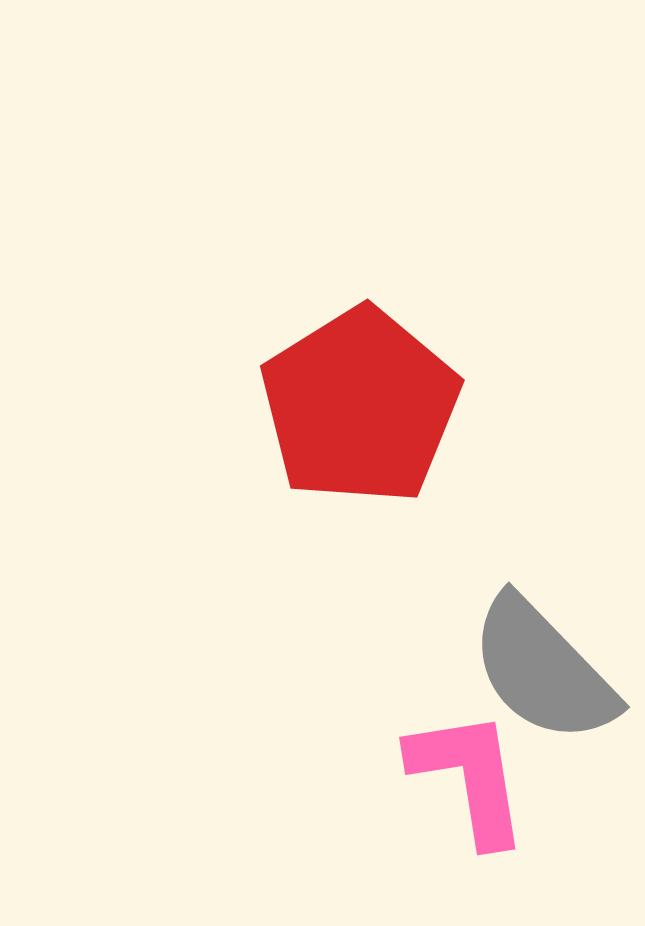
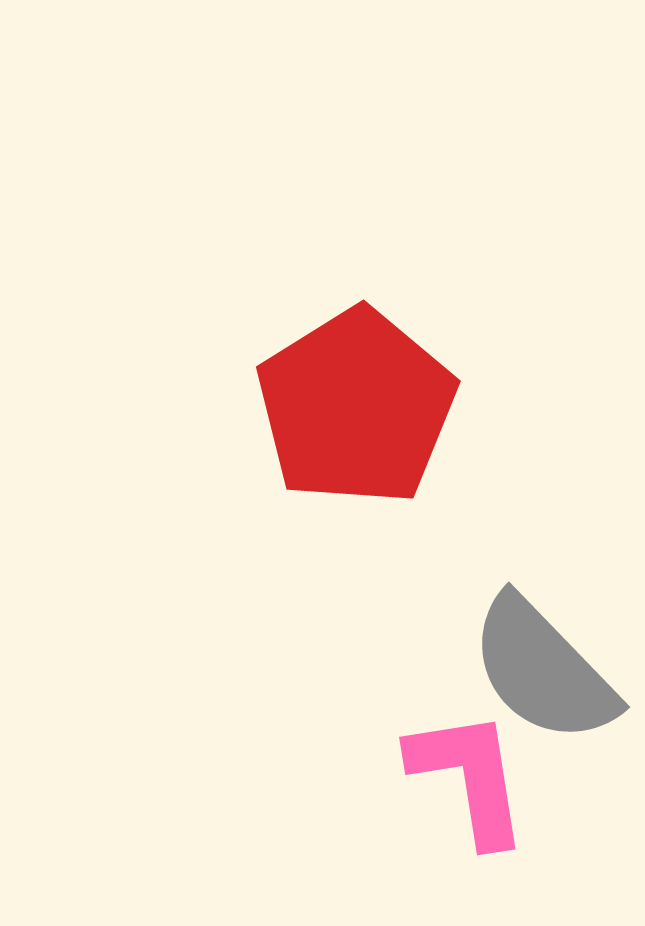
red pentagon: moved 4 px left, 1 px down
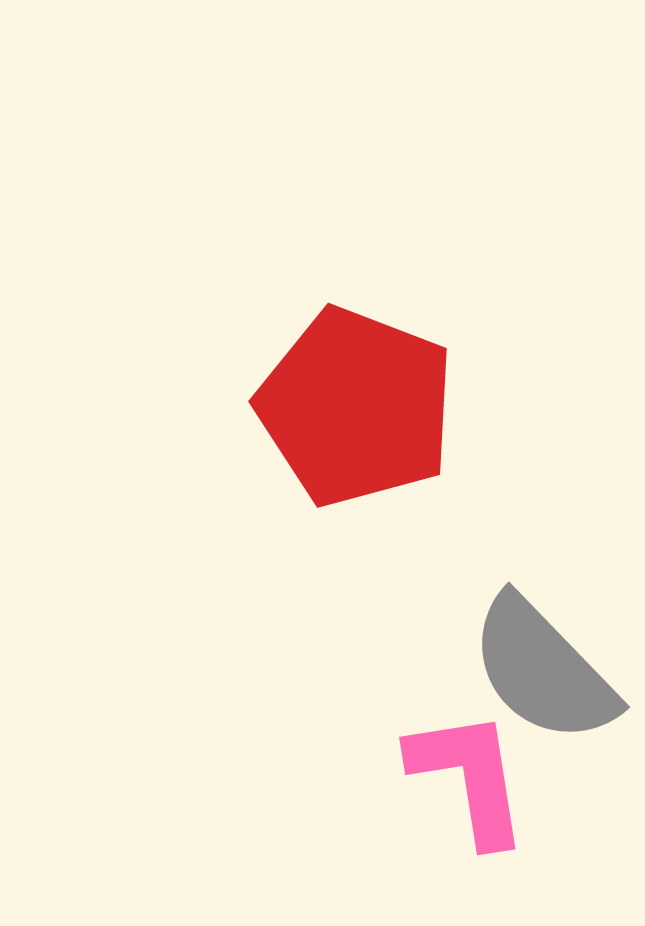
red pentagon: rotated 19 degrees counterclockwise
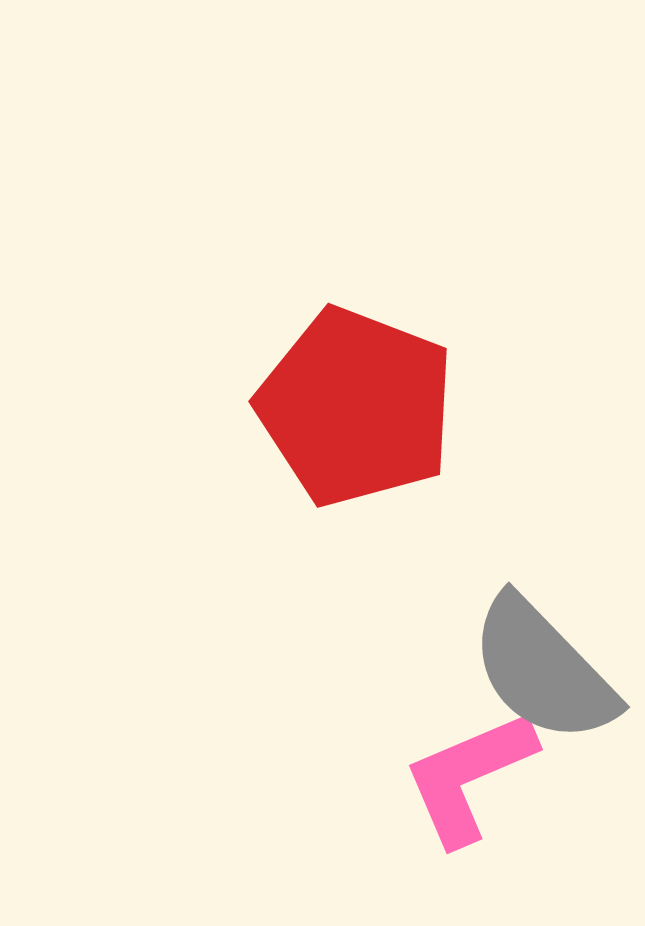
pink L-shape: rotated 104 degrees counterclockwise
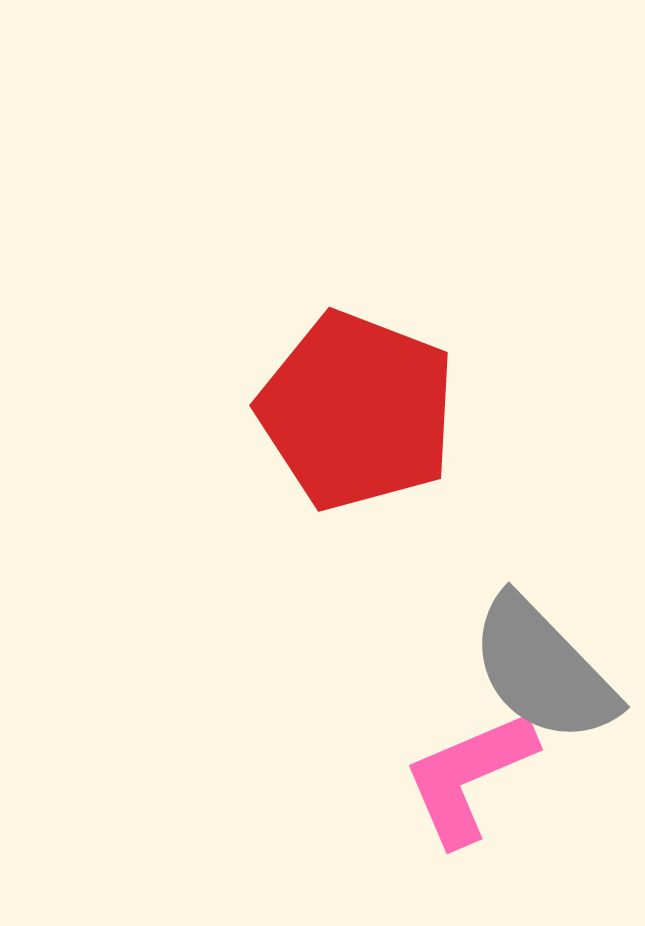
red pentagon: moved 1 px right, 4 px down
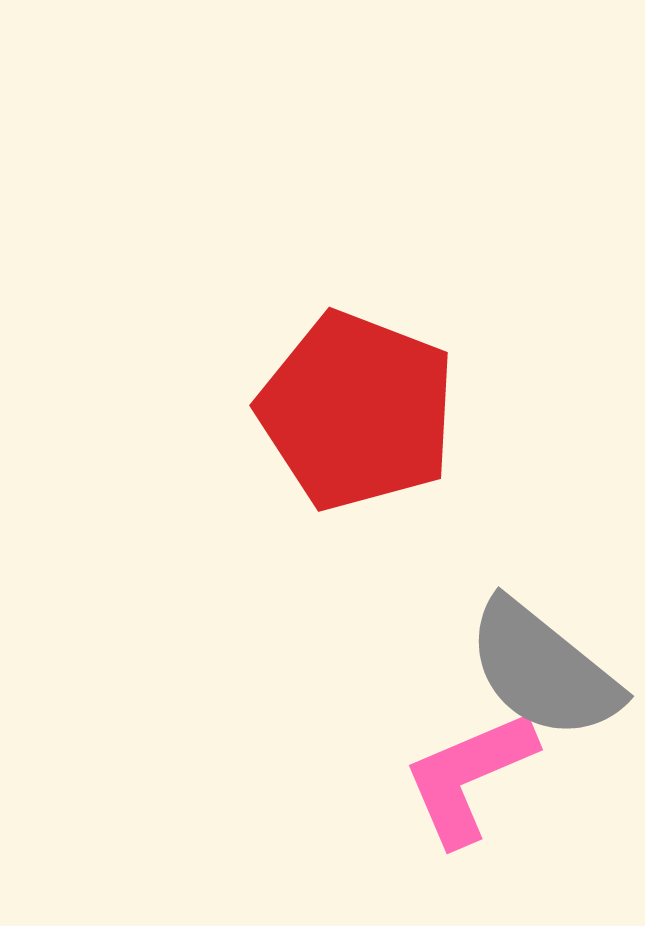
gray semicircle: rotated 7 degrees counterclockwise
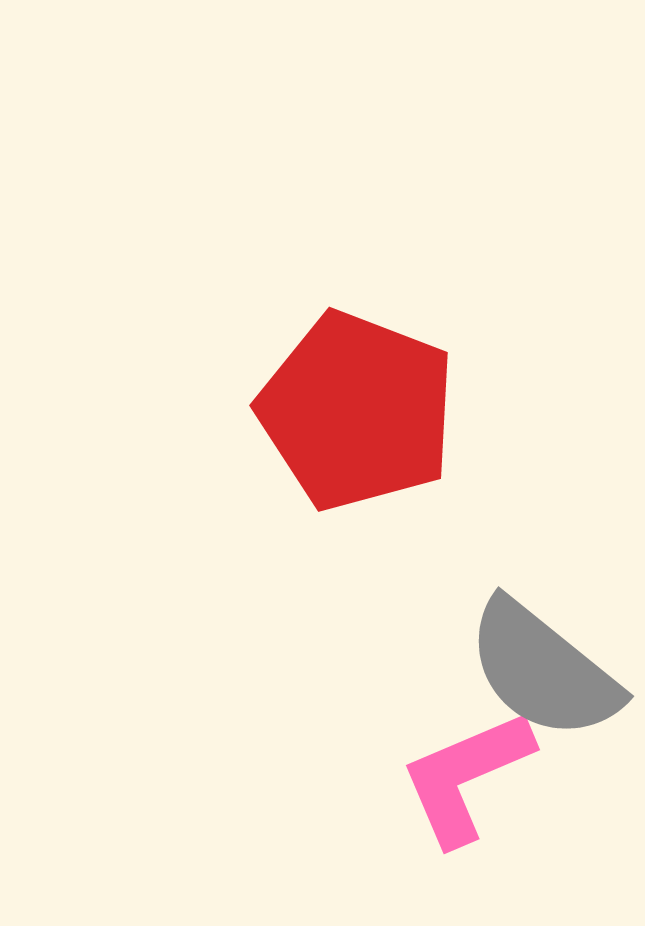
pink L-shape: moved 3 px left
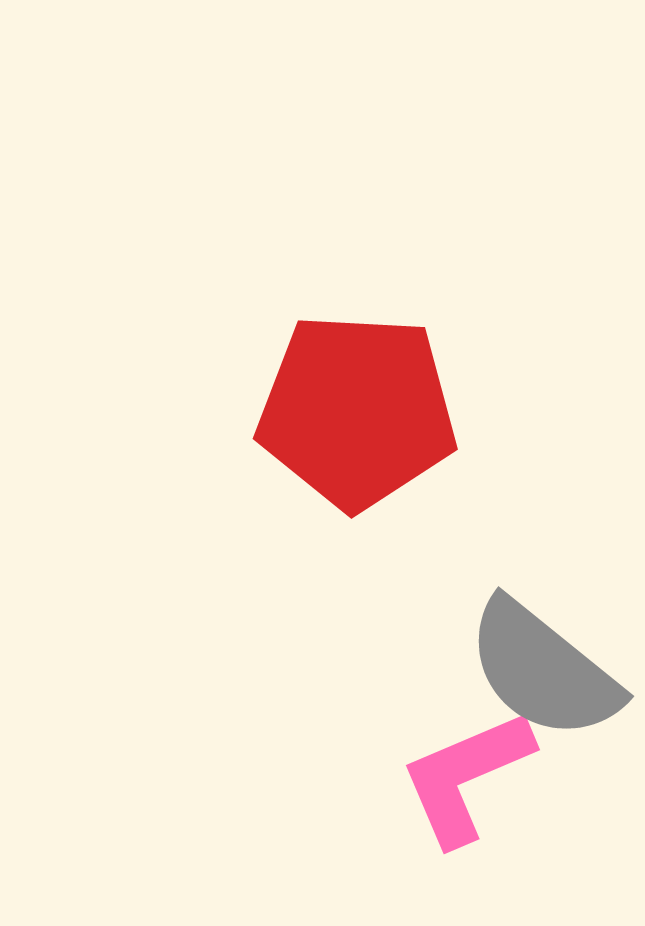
red pentagon: rotated 18 degrees counterclockwise
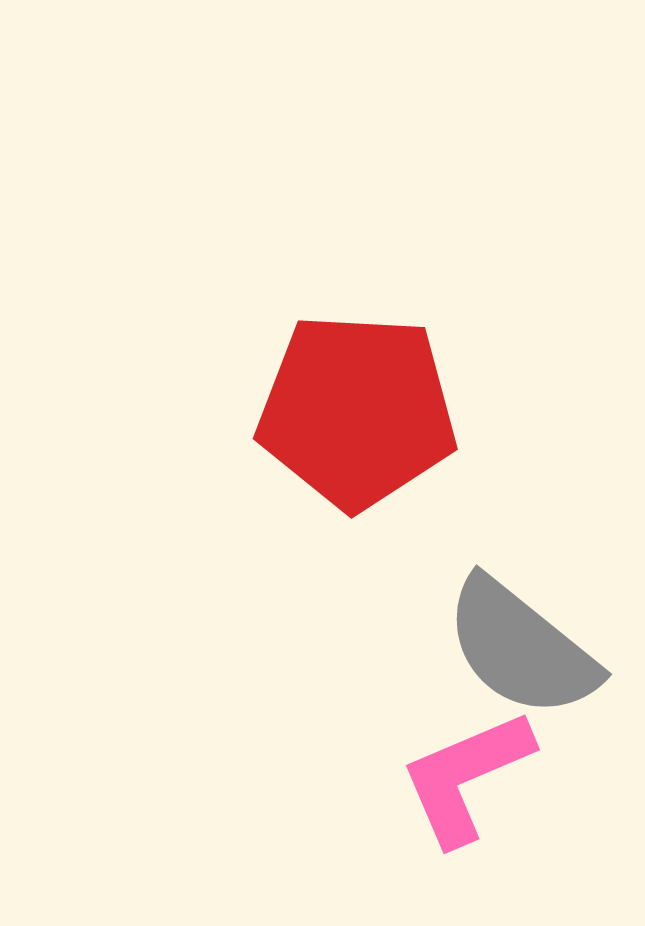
gray semicircle: moved 22 px left, 22 px up
